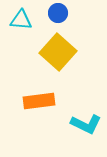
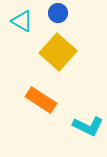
cyan triangle: moved 1 px right, 1 px down; rotated 25 degrees clockwise
orange rectangle: moved 2 px right, 1 px up; rotated 40 degrees clockwise
cyan L-shape: moved 2 px right, 2 px down
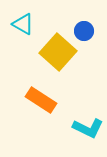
blue circle: moved 26 px right, 18 px down
cyan triangle: moved 1 px right, 3 px down
cyan L-shape: moved 2 px down
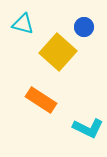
cyan triangle: rotated 15 degrees counterclockwise
blue circle: moved 4 px up
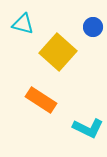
blue circle: moved 9 px right
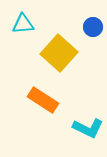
cyan triangle: rotated 20 degrees counterclockwise
yellow square: moved 1 px right, 1 px down
orange rectangle: moved 2 px right
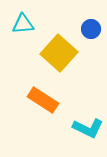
blue circle: moved 2 px left, 2 px down
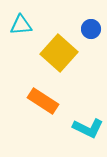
cyan triangle: moved 2 px left, 1 px down
orange rectangle: moved 1 px down
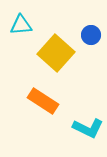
blue circle: moved 6 px down
yellow square: moved 3 px left
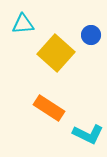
cyan triangle: moved 2 px right, 1 px up
orange rectangle: moved 6 px right, 7 px down
cyan L-shape: moved 6 px down
